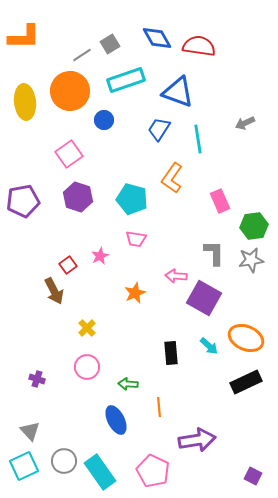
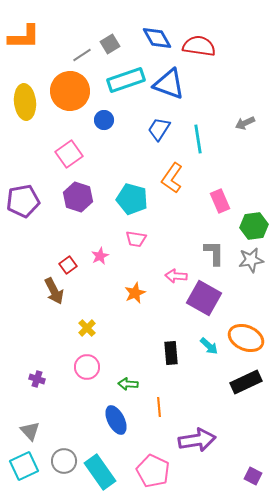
blue triangle at (178, 92): moved 9 px left, 8 px up
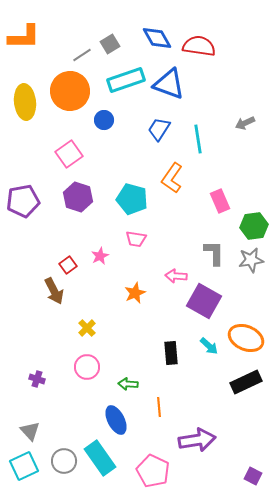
purple square at (204, 298): moved 3 px down
cyan rectangle at (100, 472): moved 14 px up
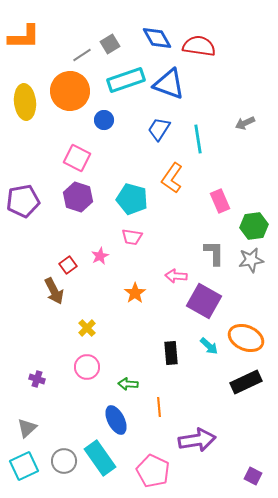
pink square at (69, 154): moved 8 px right, 4 px down; rotated 28 degrees counterclockwise
pink trapezoid at (136, 239): moved 4 px left, 2 px up
orange star at (135, 293): rotated 10 degrees counterclockwise
gray triangle at (30, 431): moved 3 px left, 3 px up; rotated 30 degrees clockwise
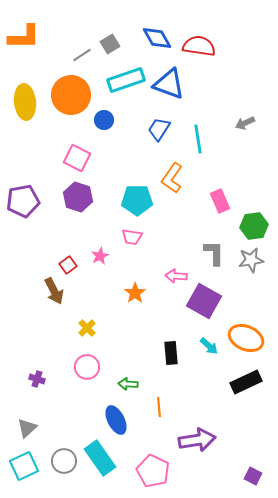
orange circle at (70, 91): moved 1 px right, 4 px down
cyan pentagon at (132, 199): moved 5 px right, 1 px down; rotated 16 degrees counterclockwise
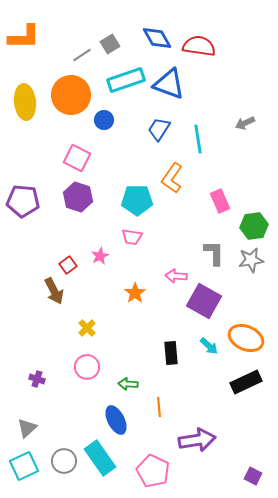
purple pentagon at (23, 201): rotated 16 degrees clockwise
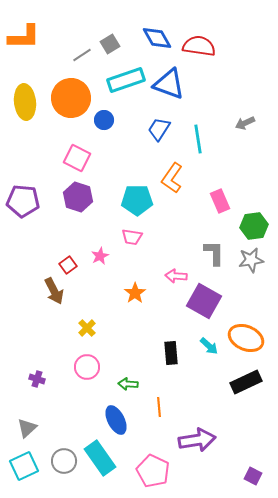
orange circle at (71, 95): moved 3 px down
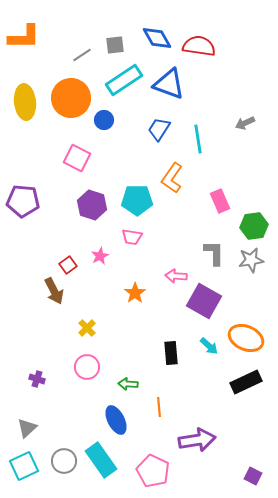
gray square at (110, 44): moved 5 px right, 1 px down; rotated 24 degrees clockwise
cyan rectangle at (126, 80): moved 2 px left; rotated 15 degrees counterclockwise
purple hexagon at (78, 197): moved 14 px right, 8 px down
cyan rectangle at (100, 458): moved 1 px right, 2 px down
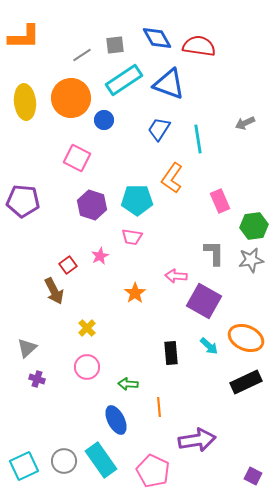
gray triangle at (27, 428): moved 80 px up
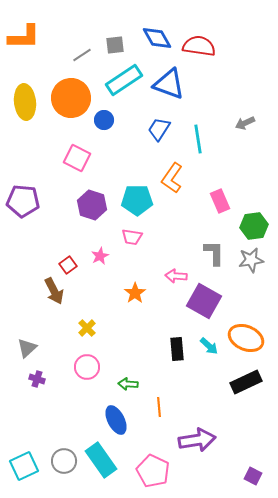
black rectangle at (171, 353): moved 6 px right, 4 px up
